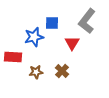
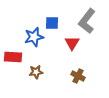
brown cross: moved 16 px right, 5 px down; rotated 16 degrees counterclockwise
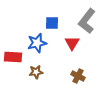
blue star: moved 3 px right, 6 px down
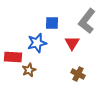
brown star: moved 7 px left, 2 px up; rotated 16 degrees counterclockwise
brown cross: moved 2 px up
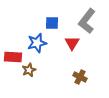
brown cross: moved 2 px right, 3 px down
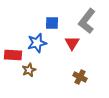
red rectangle: moved 2 px up
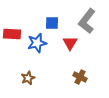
red triangle: moved 2 px left
red rectangle: moved 1 px left, 21 px up
brown star: moved 1 px left, 8 px down
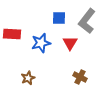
blue square: moved 7 px right, 5 px up
blue star: moved 4 px right
